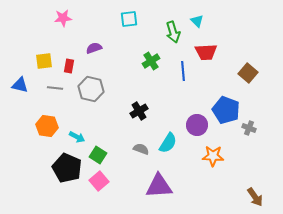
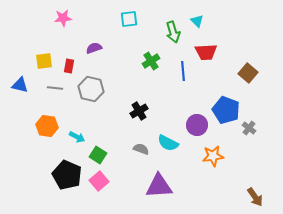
gray cross: rotated 16 degrees clockwise
cyan semicircle: rotated 85 degrees clockwise
orange star: rotated 10 degrees counterclockwise
black pentagon: moved 7 px down
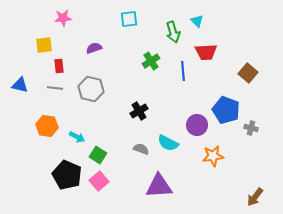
yellow square: moved 16 px up
red rectangle: moved 10 px left; rotated 16 degrees counterclockwise
gray cross: moved 2 px right; rotated 24 degrees counterclockwise
brown arrow: rotated 72 degrees clockwise
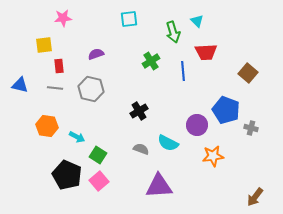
purple semicircle: moved 2 px right, 6 px down
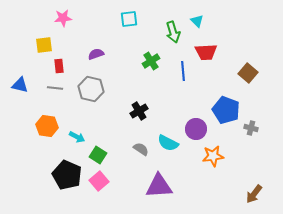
purple circle: moved 1 px left, 4 px down
gray semicircle: rotated 14 degrees clockwise
brown arrow: moved 1 px left, 3 px up
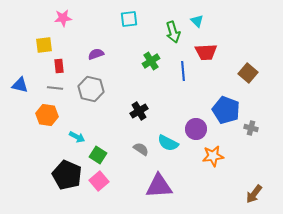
orange hexagon: moved 11 px up
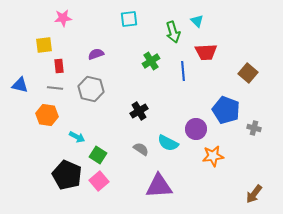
gray cross: moved 3 px right
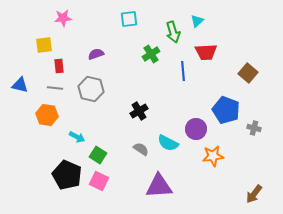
cyan triangle: rotated 32 degrees clockwise
green cross: moved 7 px up
pink square: rotated 24 degrees counterclockwise
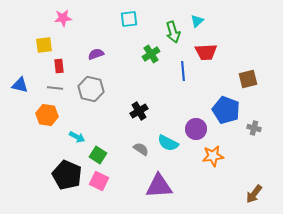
brown square: moved 6 px down; rotated 36 degrees clockwise
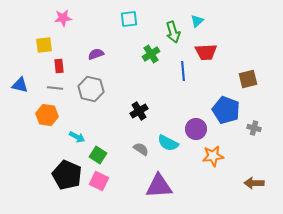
brown arrow: moved 11 px up; rotated 54 degrees clockwise
